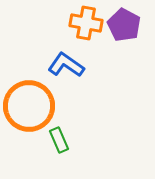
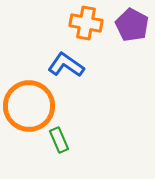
purple pentagon: moved 8 px right
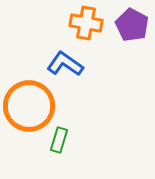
blue L-shape: moved 1 px left, 1 px up
green rectangle: rotated 40 degrees clockwise
